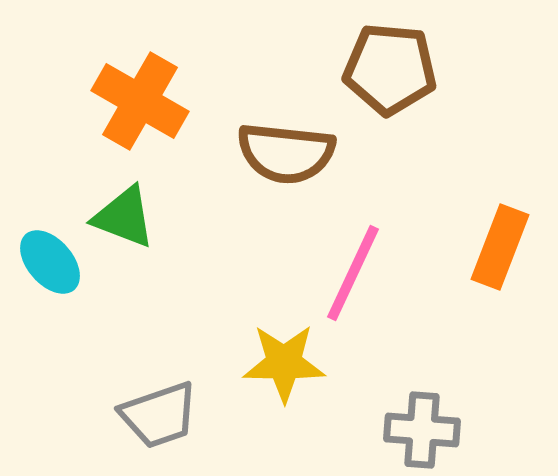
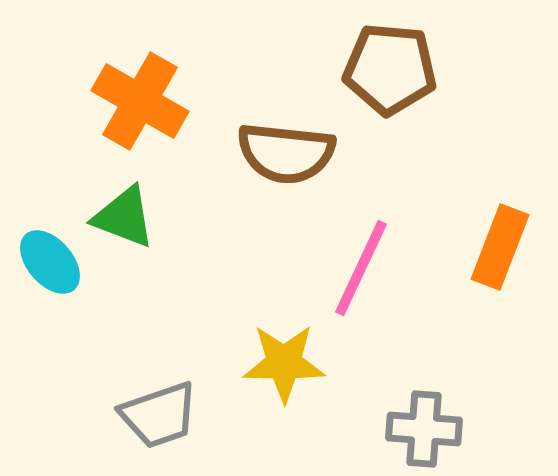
pink line: moved 8 px right, 5 px up
gray cross: moved 2 px right, 1 px up
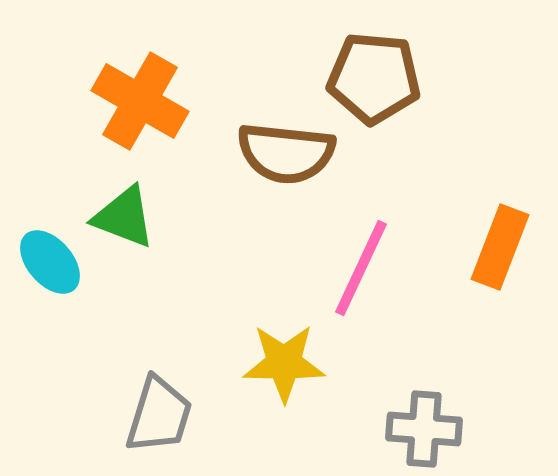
brown pentagon: moved 16 px left, 9 px down
gray trapezoid: rotated 54 degrees counterclockwise
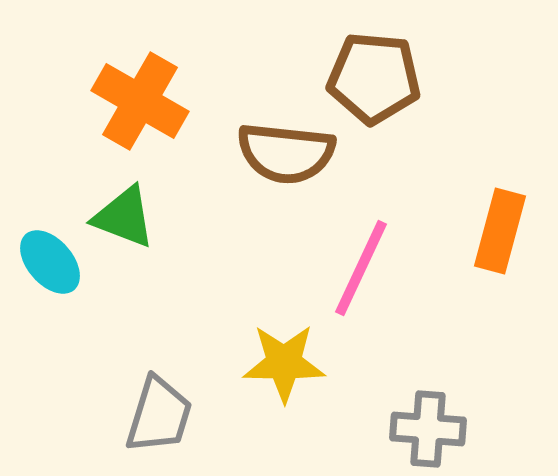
orange rectangle: moved 16 px up; rotated 6 degrees counterclockwise
gray cross: moved 4 px right
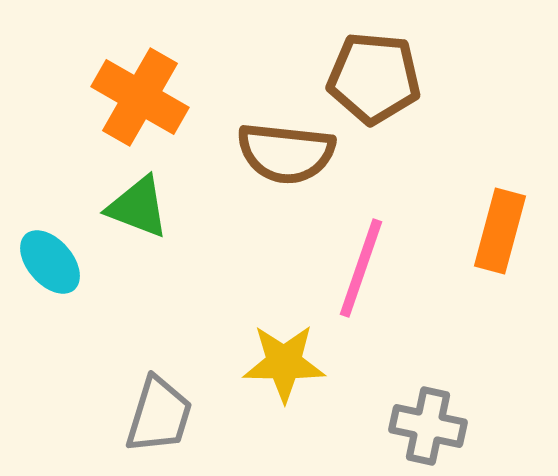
orange cross: moved 4 px up
green triangle: moved 14 px right, 10 px up
pink line: rotated 6 degrees counterclockwise
gray cross: moved 3 px up; rotated 8 degrees clockwise
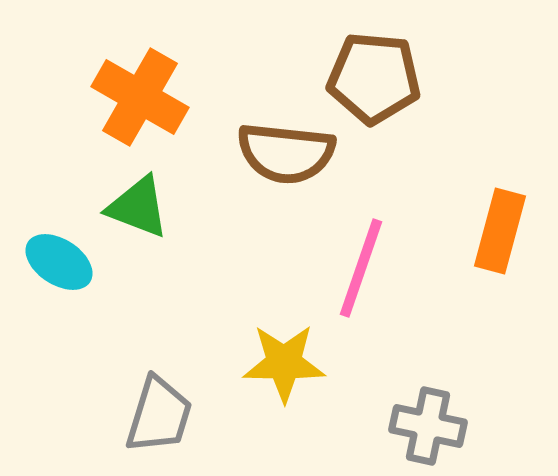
cyan ellipse: moved 9 px right; rotated 16 degrees counterclockwise
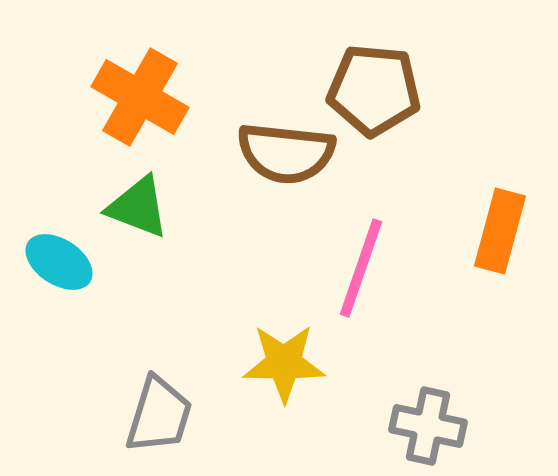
brown pentagon: moved 12 px down
